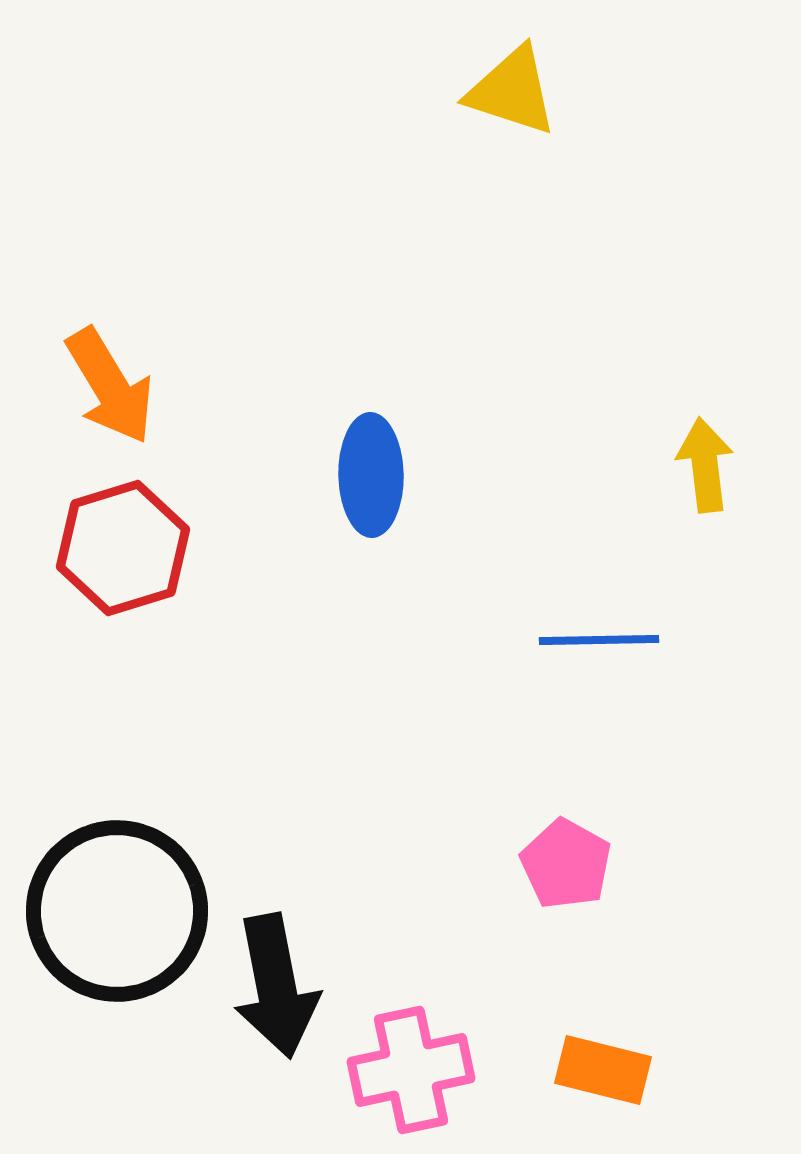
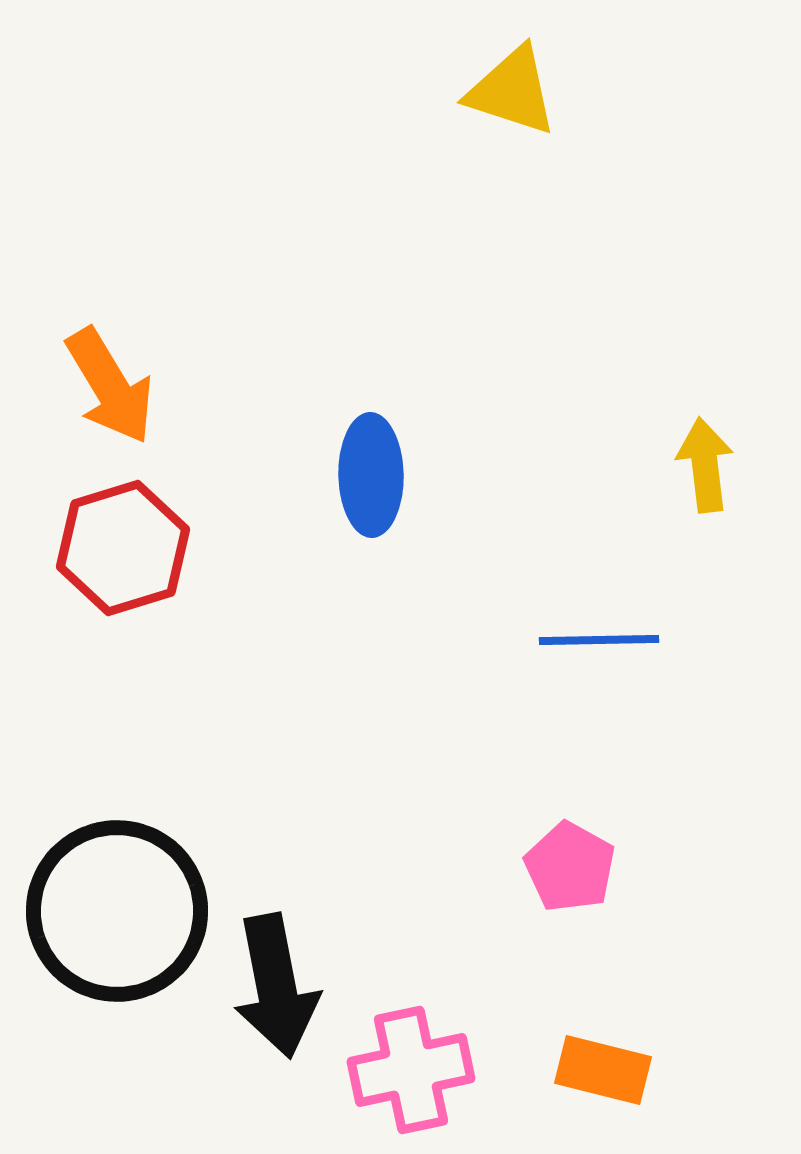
pink pentagon: moved 4 px right, 3 px down
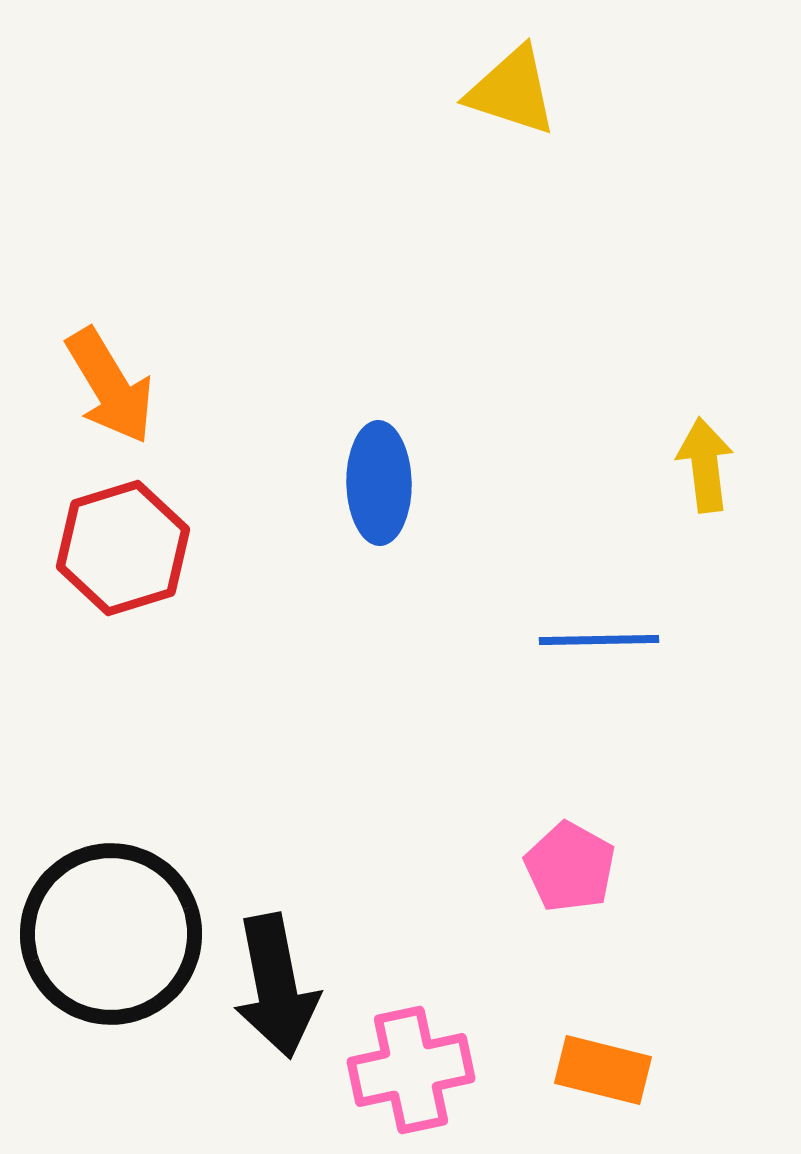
blue ellipse: moved 8 px right, 8 px down
black circle: moved 6 px left, 23 px down
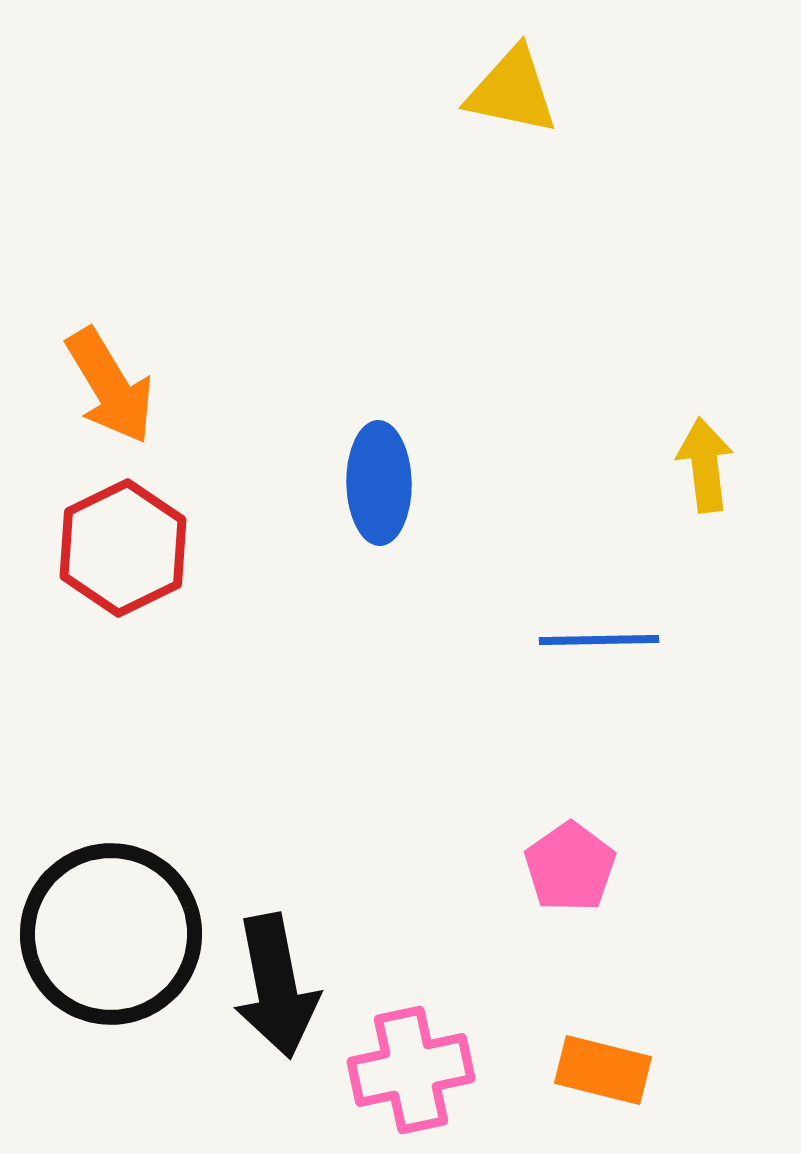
yellow triangle: rotated 6 degrees counterclockwise
red hexagon: rotated 9 degrees counterclockwise
pink pentagon: rotated 8 degrees clockwise
